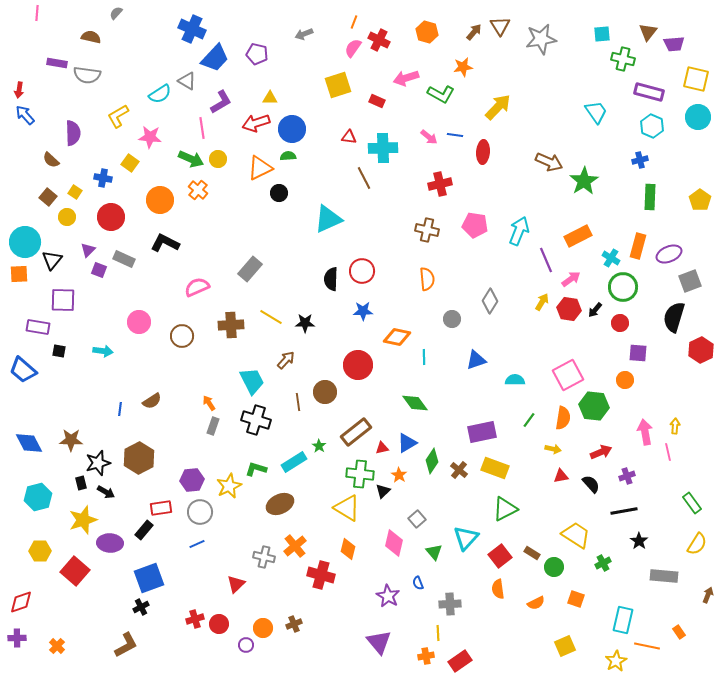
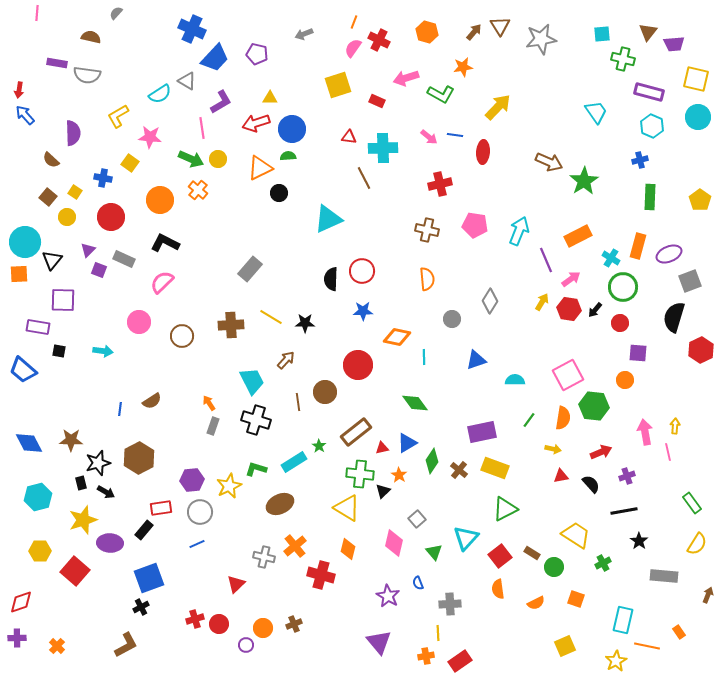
pink semicircle at (197, 287): moved 35 px left, 5 px up; rotated 20 degrees counterclockwise
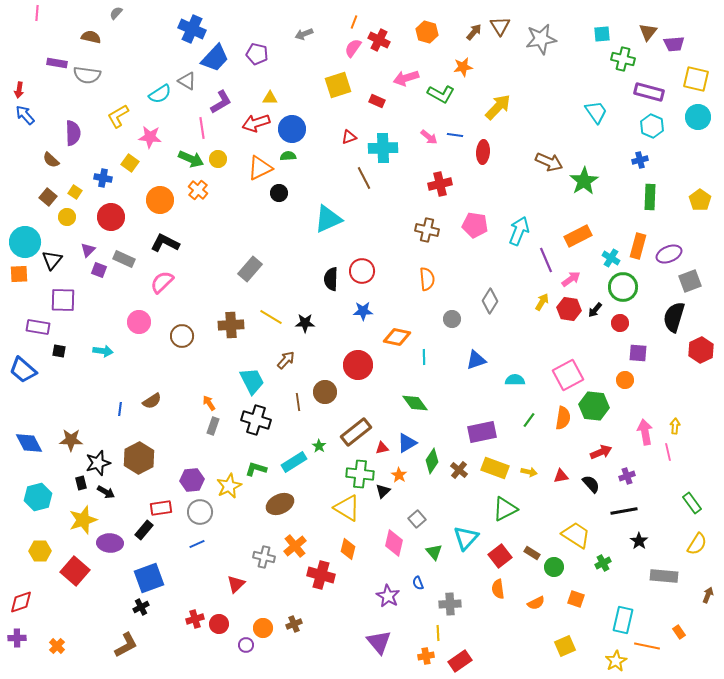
red triangle at (349, 137): rotated 28 degrees counterclockwise
yellow arrow at (553, 449): moved 24 px left, 23 px down
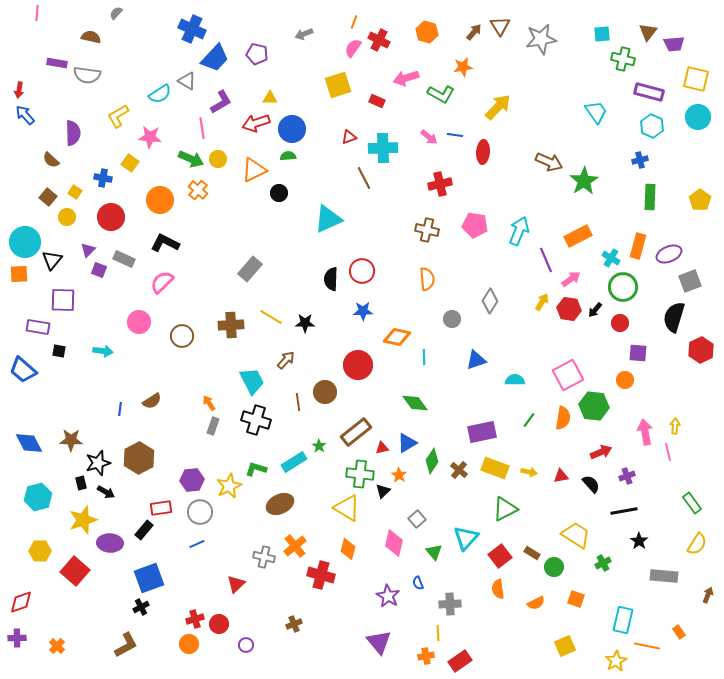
orange triangle at (260, 168): moved 6 px left, 2 px down
orange circle at (263, 628): moved 74 px left, 16 px down
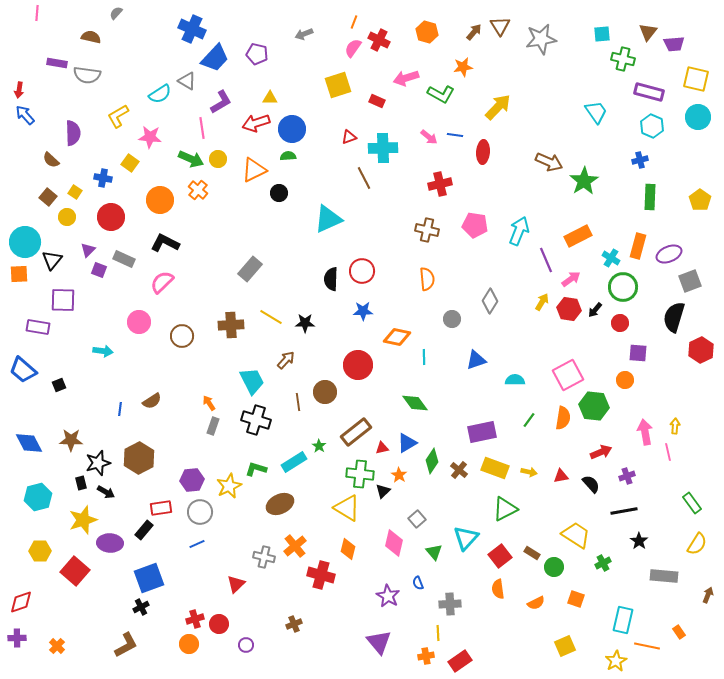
black square at (59, 351): moved 34 px down; rotated 32 degrees counterclockwise
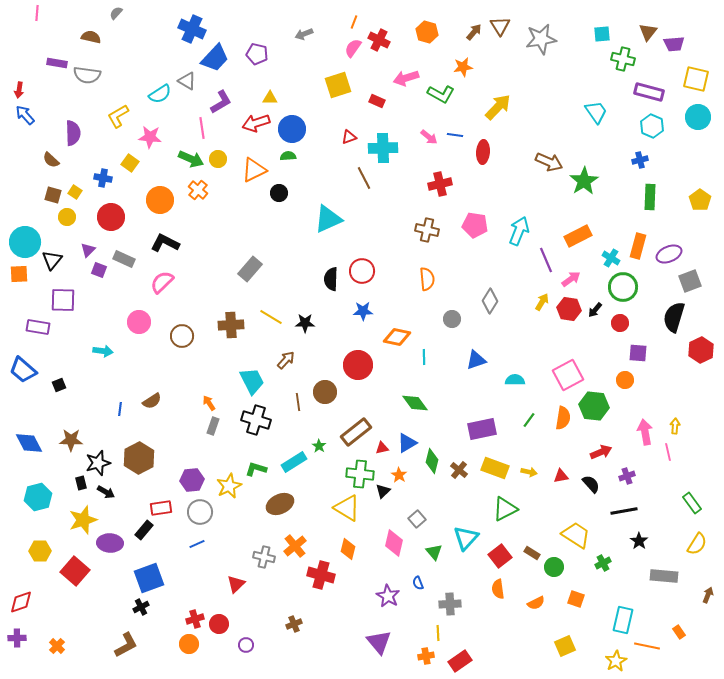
brown square at (48, 197): moved 5 px right, 2 px up; rotated 24 degrees counterclockwise
purple rectangle at (482, 432): moved 3 px up
green diamond at (432, 461): rotated 20 degrees counterclockwise
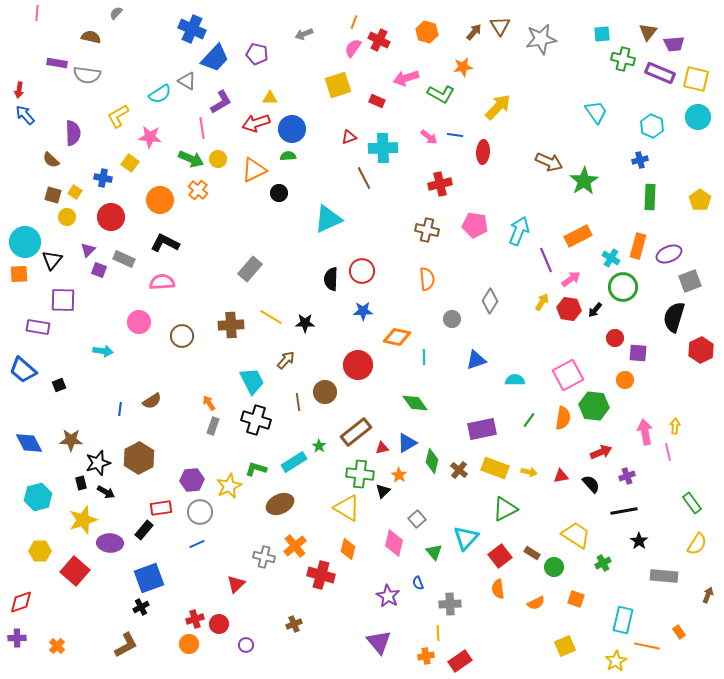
purple rectangle at (649, 92): moved 11 px right, 19 px up; rotated 8 degrees clockwise
pink semicircle at (162, 282): rotated 40 degrees clockwise
red circle at (620, 323): moved 5 px left, 15 px down
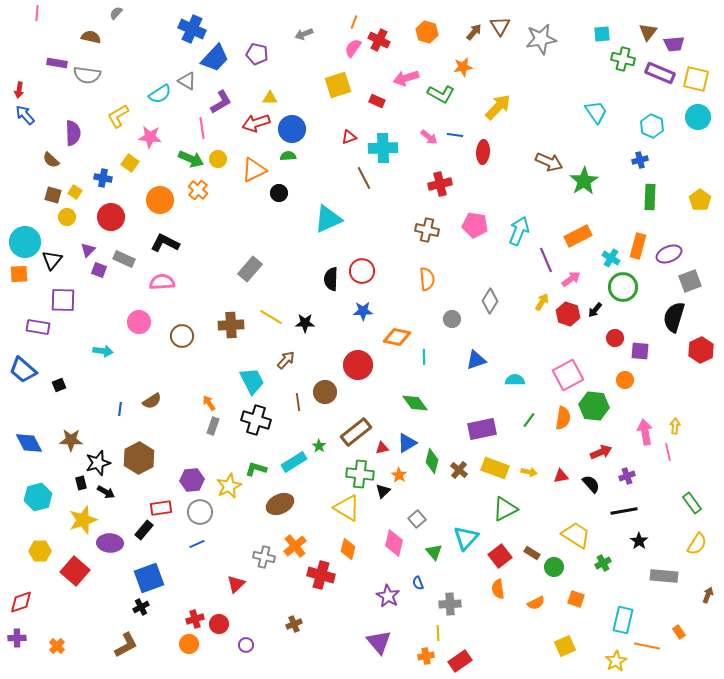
red hexagon at (569, 309): moved 1 px left, 5 px down; rotated 10 degrees clockwise
purple square at (638, 353): moved 2 px right, 2 px up
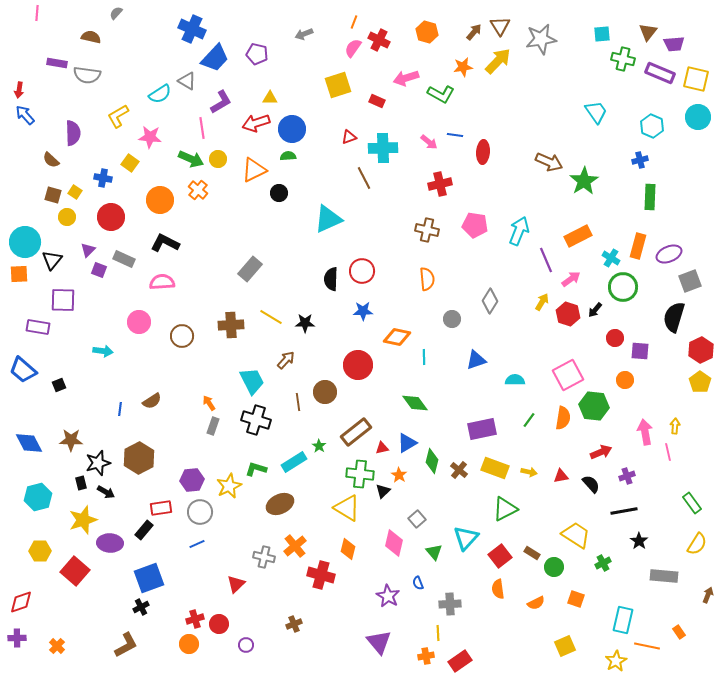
yellow arrow at (498, 107): moved 46 px up
pink arrow at (429, 137): moved 5 px down
yellow pentagon at (700, 200): moved 182 px down
